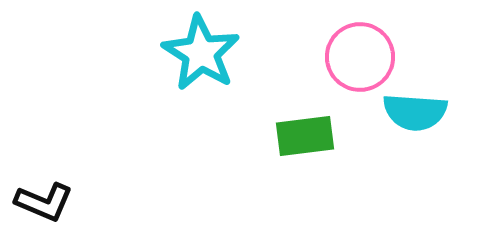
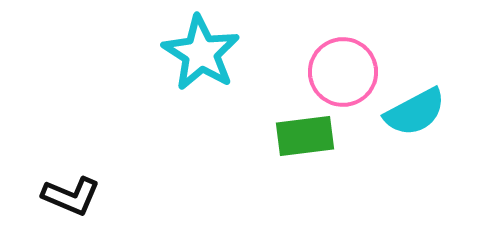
pink circle: moved 17 px left, 15 px down
cyan semicircle: rotated 32 degrees counterclockwise
black L-shape: moved 27 px right, 6 px up
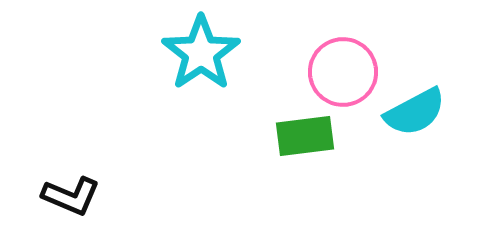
cyan star: rotated 6 degrees clockwise
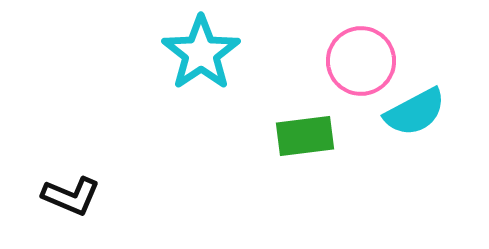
pink circle: moved 18 px right, 11 px up
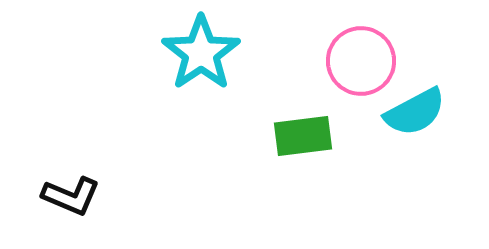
green rectangle: moved 2 px left
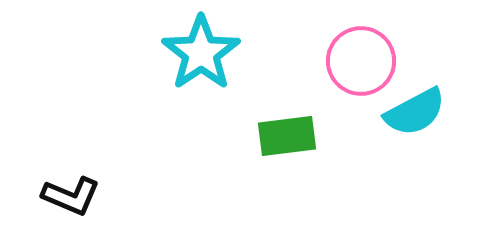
green rectangle: moved 16 px left
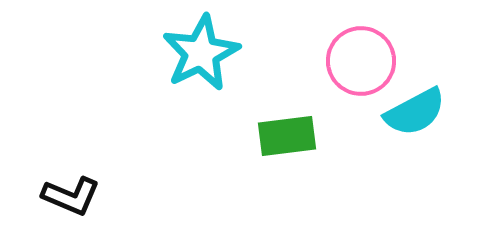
cyan star: rotated 8 degrees clockwise
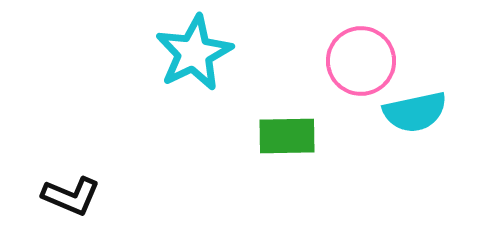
cyan star: moved 7 px left
cyan semicircle: rotated 16 degrees clockwise
green rectangle: rotated 6 degrees clockwise
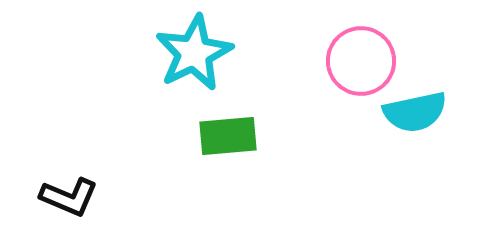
green rectangle: moved 59 px left; rotated 4 degrees counterclockwise
black L-shape: moved 2 px left, 1 px down
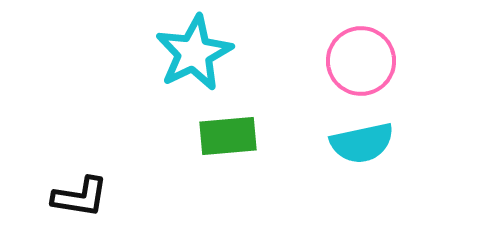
cyan semicircle: moved 53 px left, 31 px down
black L-shape: moved 11 px right; rotated 14 degrees counterclockwise
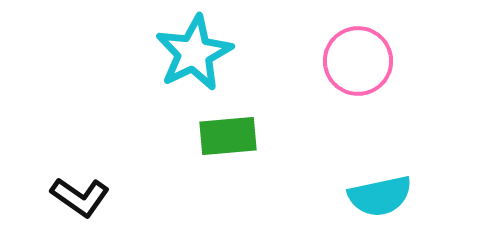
pink circle: moved 3 px left
cyan semicircle: moved 18 px right, 53 px down
black L-shape: rotated 26 degrees clockwise
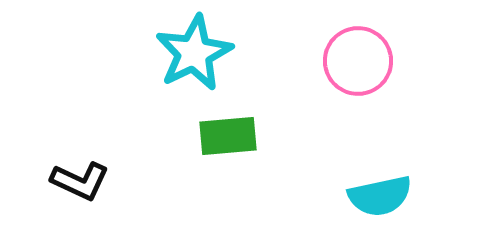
black L-shape: moved 16 px up; rotated 10 degrees counterclockwise
